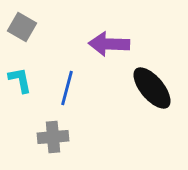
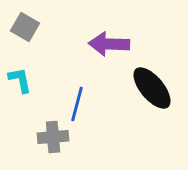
gray square: moved 3 px right
blue line: moved 10 px right, 16 px down
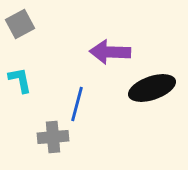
gray square: moved 5 px left, 3 px up; rotated 32 degrees clockwise
purple arrow: moved 1 px right, 8 px down
black ellipse: rotated 69 degrees counterclockwise
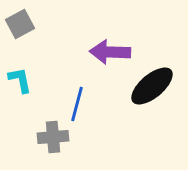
black ellipse: moved 2 px up; rotated 21 degrees counterclockwise
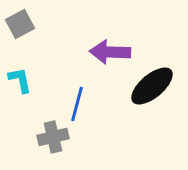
gray cross: rotated 8 degrees counterclockwise
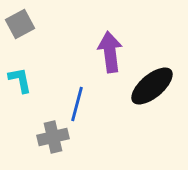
purple arrow: rotated 81 degrees clockwise
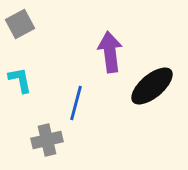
blue line: moved 1 px left, 1 px up
gray cross: moved 6 px left, 3 px down
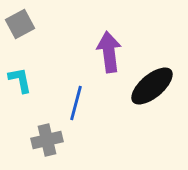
purple arrow: moved 1 px left
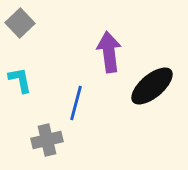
gray square: moved 1 px up; rotated 16 degrees counterclockwise
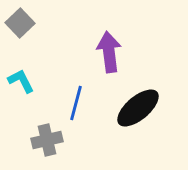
cyan L-shape: moved 1 px right, 1 px down; rotated 16 degrees counterclockwise
black ellipse: moved 14 px left, 22 px down
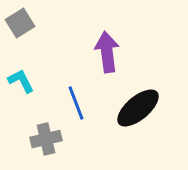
gray square: rotated 12 degrees clockwise
purple arrow: moved 2 px left
blue line: rotated 36 degrees counterclockwise
gray cross: moved 1 px left, 1 px up
